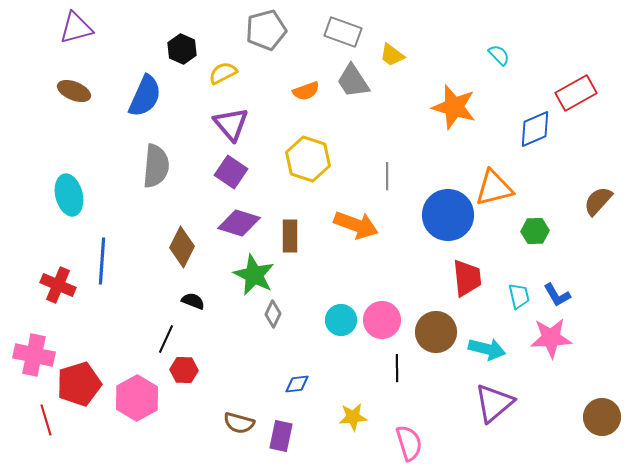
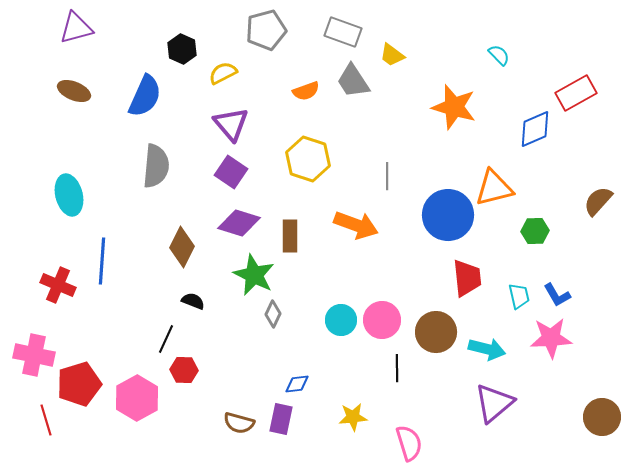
purple rectangle at (281, 436): moved 17 px up
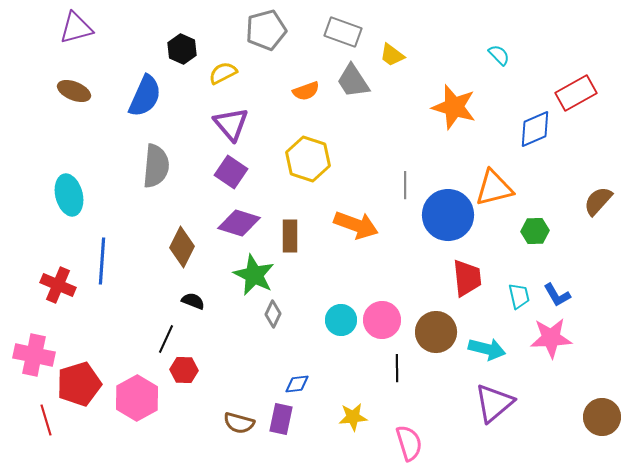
gray line at (387, 176): moved 18 px right, 9 px down
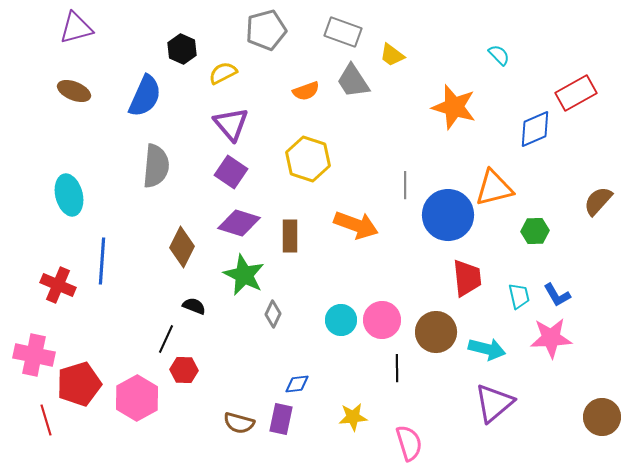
green star at (254, 275): moved 10 px left
black semicircle at (193, 301): moved 1 px right, 5 px down
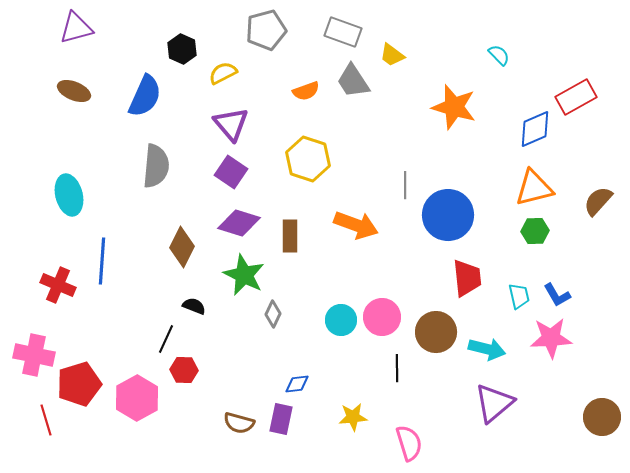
red rectangle at (576, 93): moved 4 px down
orange triangle at (494, 188): moved 40 px right
pink circle at (382, 320): moved 3 px up
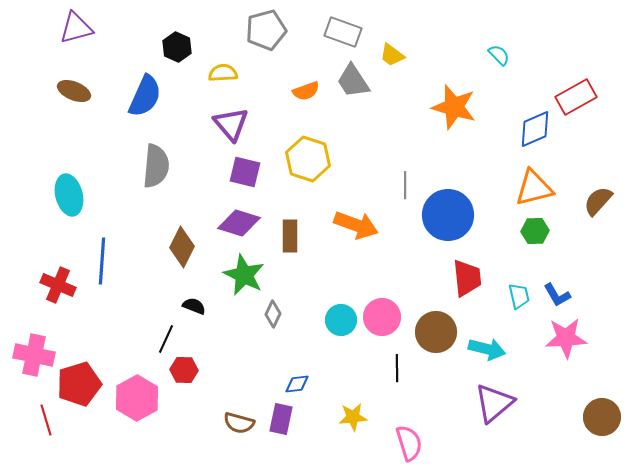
black hexagon at (182, 49): moved 5 px left, 2 px up
yellow semicircle at (223, 73): rotated 24 degrees clockwise
purple square at (231, 172): moved 14 px right; rotated 20 degrees counterclockwise
pink star at (551, 338): moved 15 px right
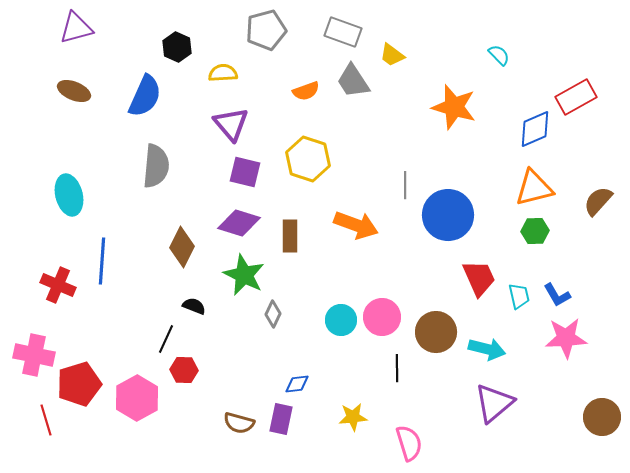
red trapezoid at (467, 278): moved 12 px right; rotated 18 degrees counterclockwise
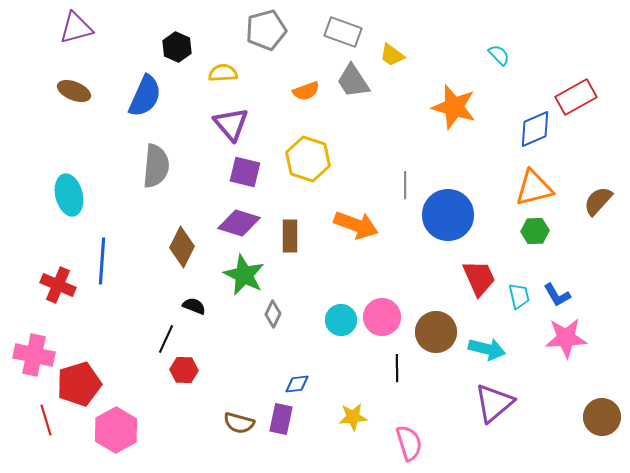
pink hexagon at (137, 398): moved 21 px left, 32 px down
